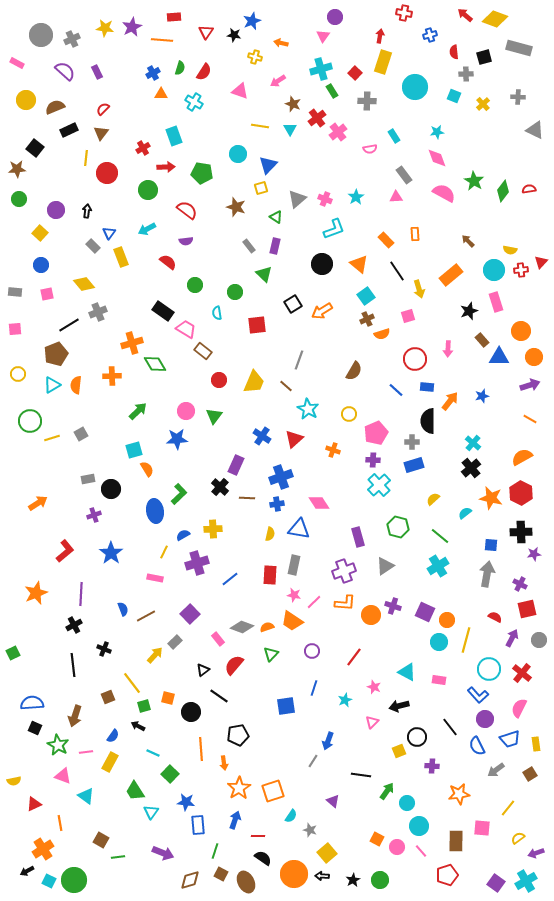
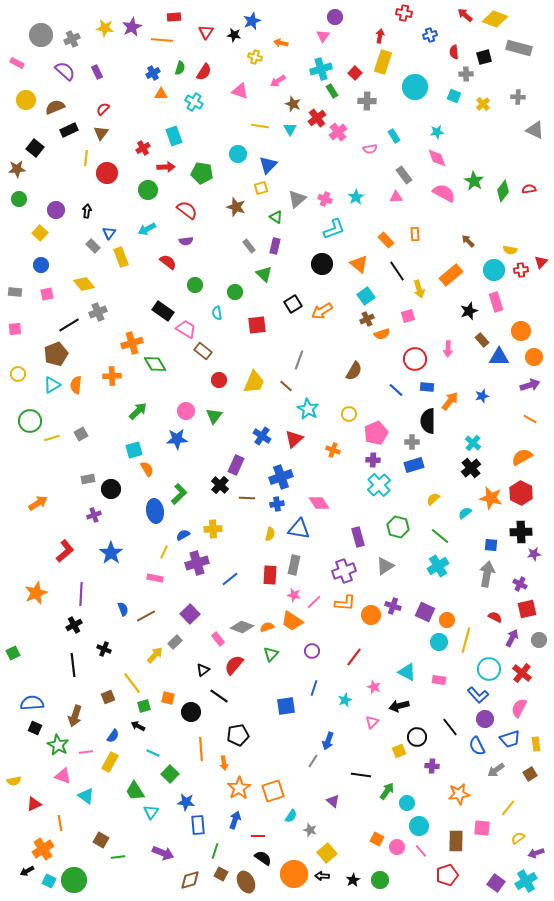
black cross at (220, 487): moved 2 px up
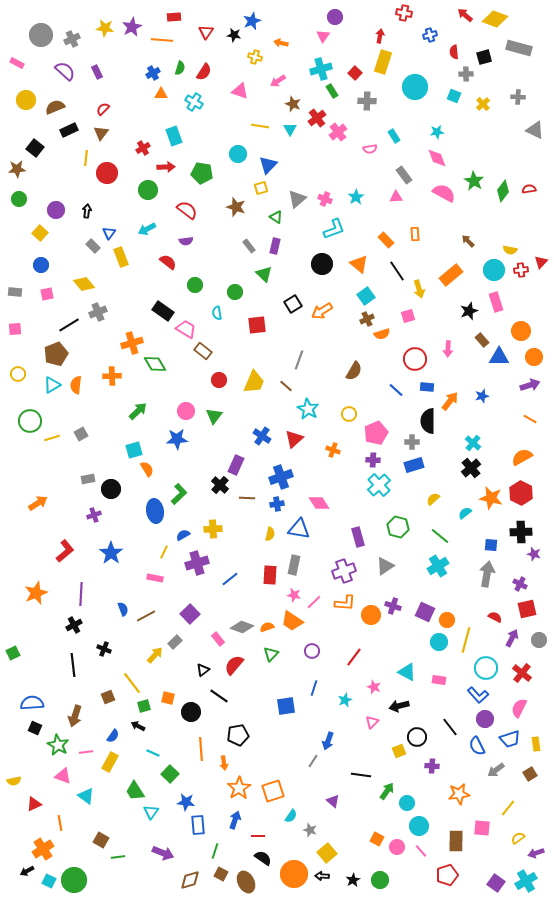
purple star at (534, 554): rotated 24 degrees clockwise
cyan circle at (489, 669): moved 3 px left, 1 px up
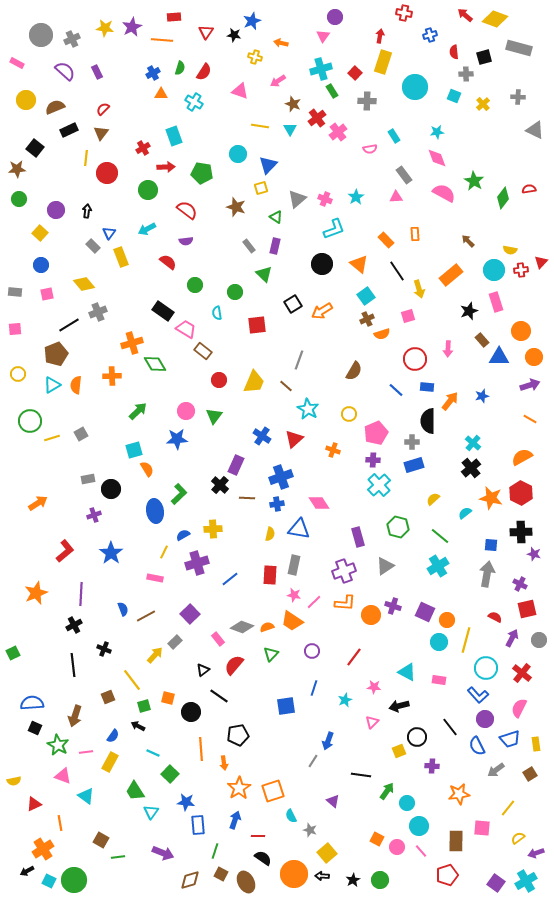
green diamond at (503, 191): moved 7 px down
yellow line at (132, 683): moved 3 px up
pink star at (374, 687): rotated 16 degrees counterclockwise
cyan semicircle at (291, 816): rotated 120 degrees clockwise
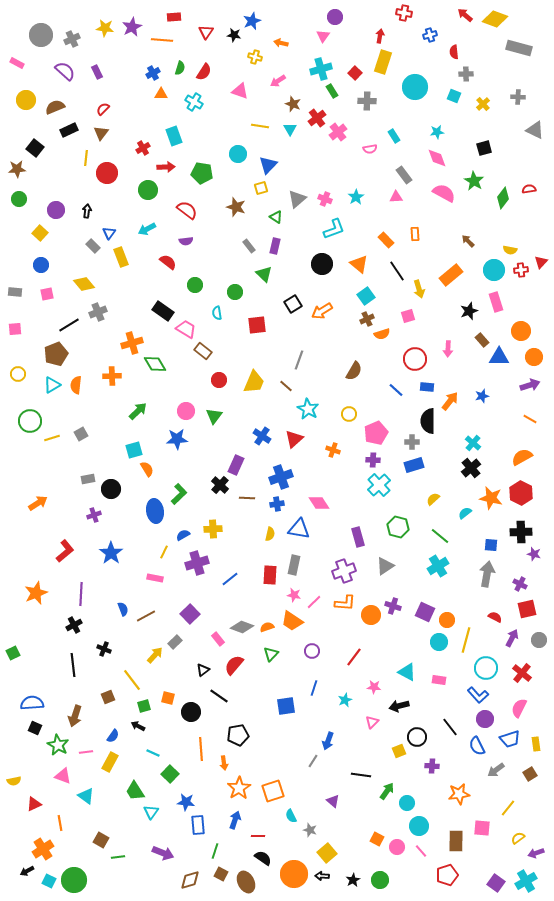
black square at (484, 57): moved 91 px down
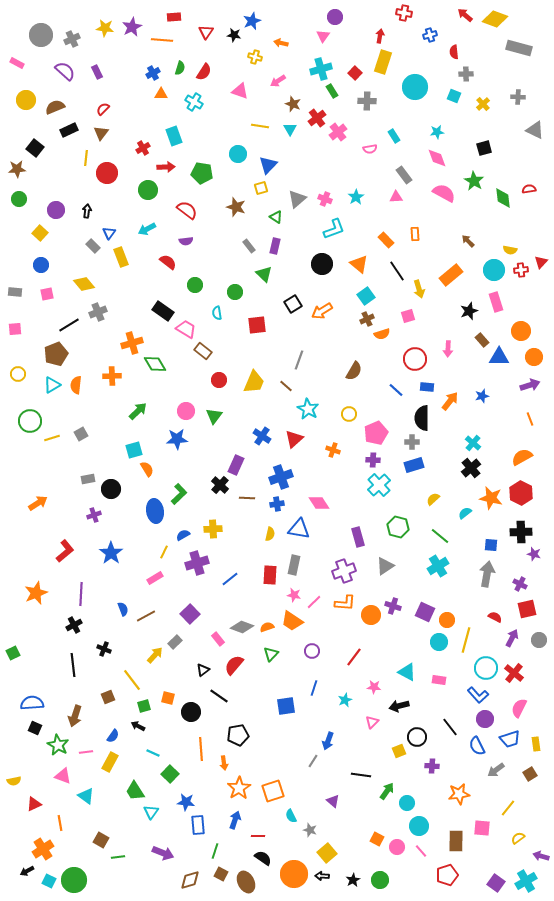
green diamond at (503, 198): rotated 45 degrees counterclockwise
orange line at (530, 419): rotated 40 degrees clockwise
black semicircle at (428, 421): moved 6 px left, 3 px up
pink rectangle at (155, 578): rotated 42 degrees counterclockwise
red cross at (522, 673): moved 8 px left
purple arrow at (536, 853): moved 5 px right, 3 px down; rotated 35 degrees clockwise
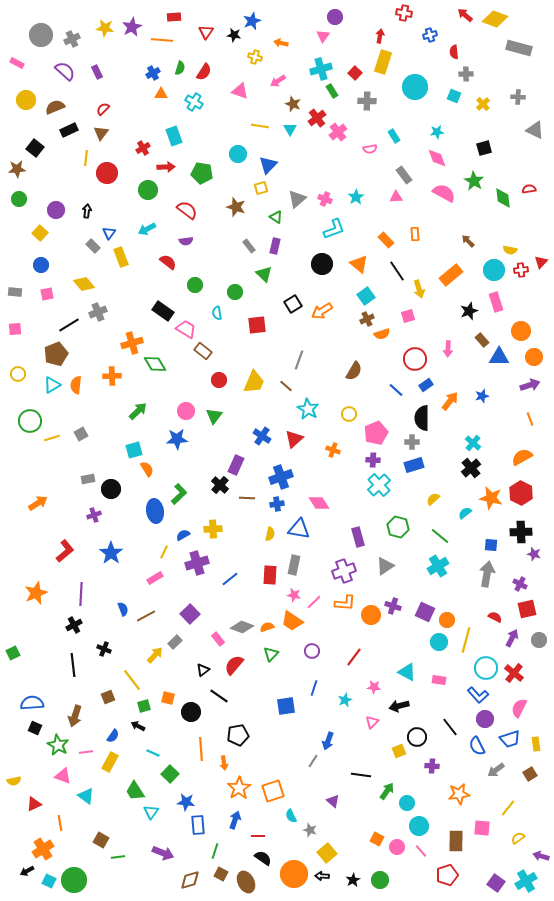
blue rectangle at (427, 387): moved 1 px left, 2 px up; rotated 40 degrees counterclockwise
